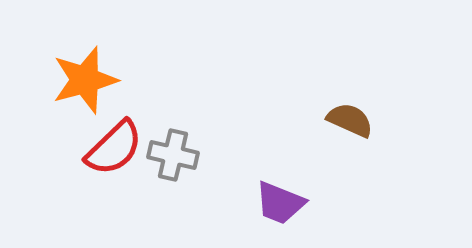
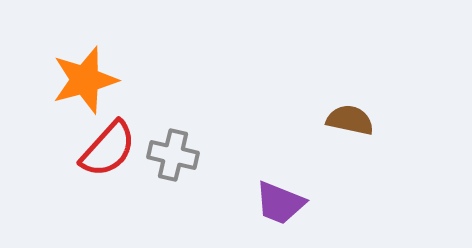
brown semicircle: rotated 12 degrees counterclockwise
red semicircle: moved 6 px left, 1 px down; rotated 4 degrees counterclockwise
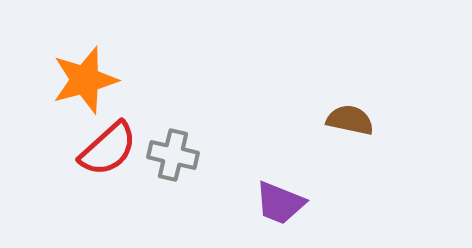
red semicircle: rotated 6 degrees clockwise
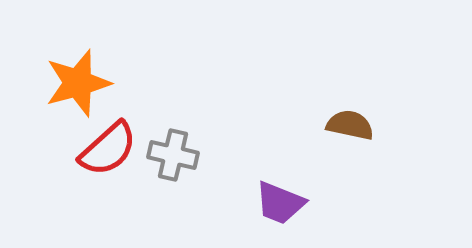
orange star: moved 7 px left, 3 px down
brown semicircle: moved 5 px down
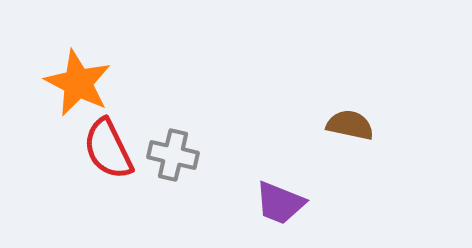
orange star: rotated 30 degrees counterclockwise
red semicircle: rotated 106 degrees clockwise
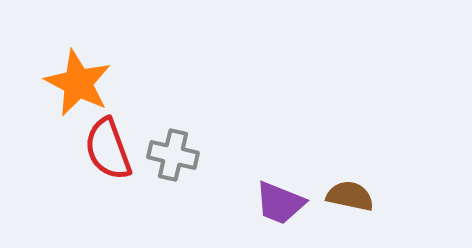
brown semicircle: moved 71 px down
red semicircle: rotated 6 degrees clockwise
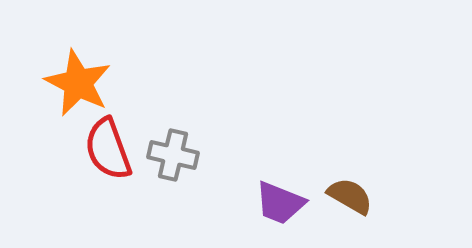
brown semicircle: rotated 18 degrees clockwise
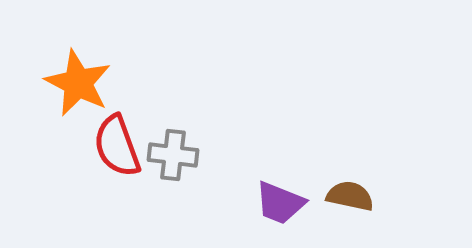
red semicircle: moved 9 px right, 3 px up
gray cross: rotated 6 degrees counterclockwise
brown semicircle: rotated 18 degrees counterclockwise
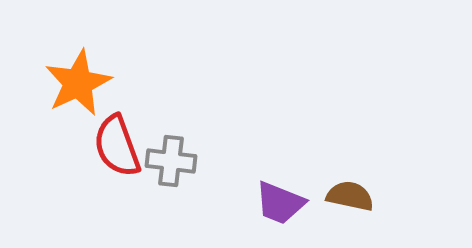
orange star: rotated 20 degrees clockwise
gray cross: moved 2 px left, 6 px down
